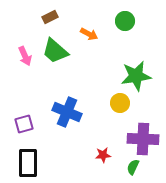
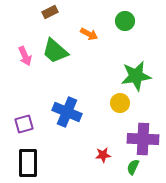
brown rectangle: moved 5 px up
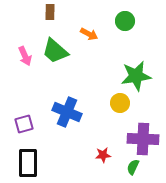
brown rectangle: rotated 63 degrees counterclockwise
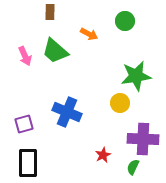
red star: rotated 21 degrees counterclockwise
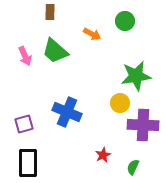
orange arrow: moved 3 px right
purple cross: moved 14 px up
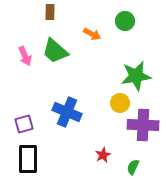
black rectangle: moved 4 px up
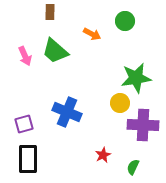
green star: moved 2 px down
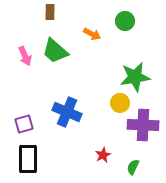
green star: moved 1 px left, 1 px up
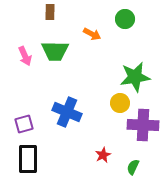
green circle: moved 2 px up
green trapezoid: rotated 40 degrees counterclockwise
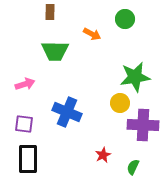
pink arrow: moved 28 px down; rotated 84 degrees counterclockwise
purple square: rotated 24 degrees clockwise
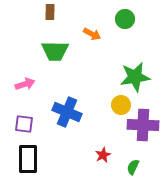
yellow circle: moved 1 px right, 2 px down
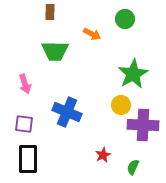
green star: moved 2 px left, 3 px up; rotated 20 degrees counterclockwise
pink arrow: rotated 90 degrees clockwise
